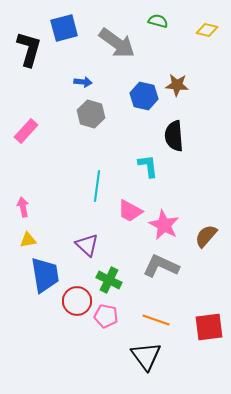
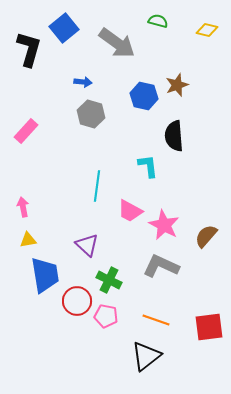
blue square: rotated 24 degrees counterclockwise
brown star: rotated 25 degrees counterclockwise
black triangle: rotated 28 degrees clockwise
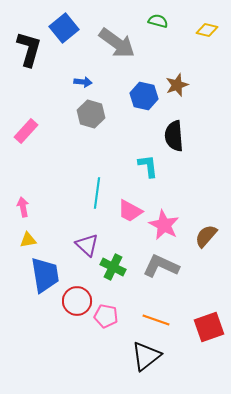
cyan line: moved 7 px down
green cross: moved 4 px right, 13 px up
red square: rotated 12 degrees counterclockwise
